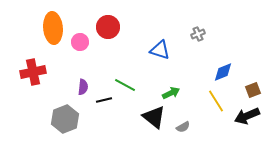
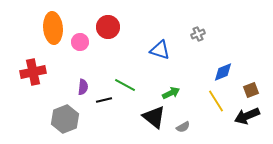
brown square: moved 2 px left
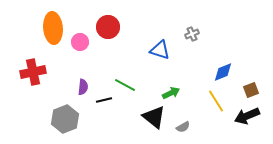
gray cross: moved 6 px left
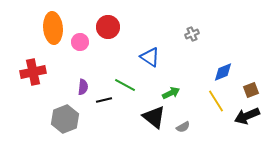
blue triangle: moved 10 px left, 7 px down; rotated 15 degrees clockwise
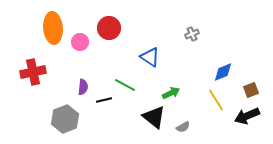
red circle: moved 1 px right, 1 px down
yellow line: moved 1 px up
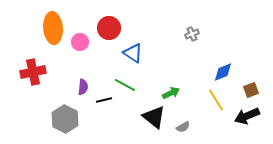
blue triangle: moved 17 px left, 4 px up
gray hexagon: rotated 12 degrees counterclockwise
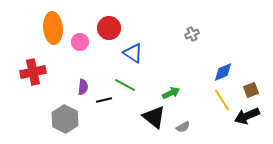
yellow line: moved 6 px right
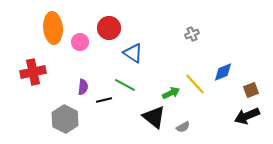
yellow line: moved 27 px left, 16 px up; rotated 10 degrees counterclockwise
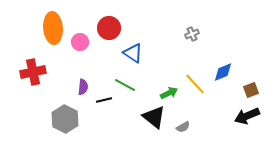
green arrow: moved 2 px left
